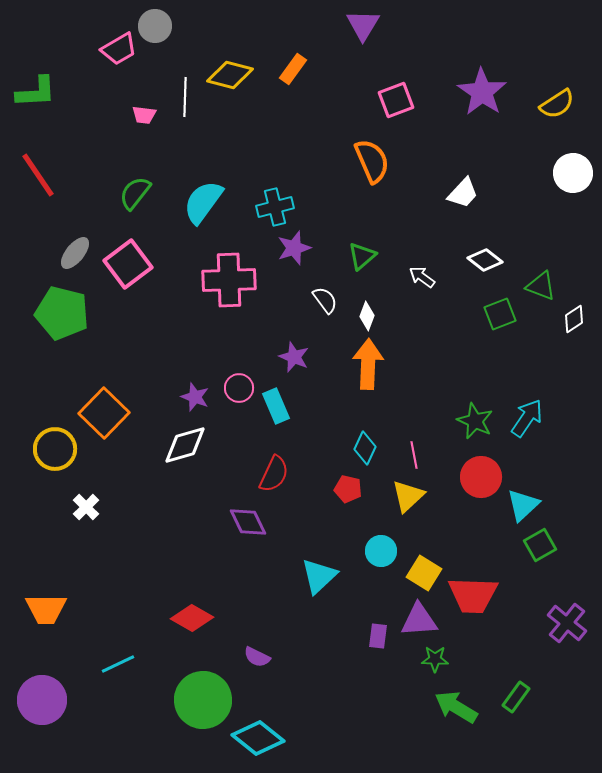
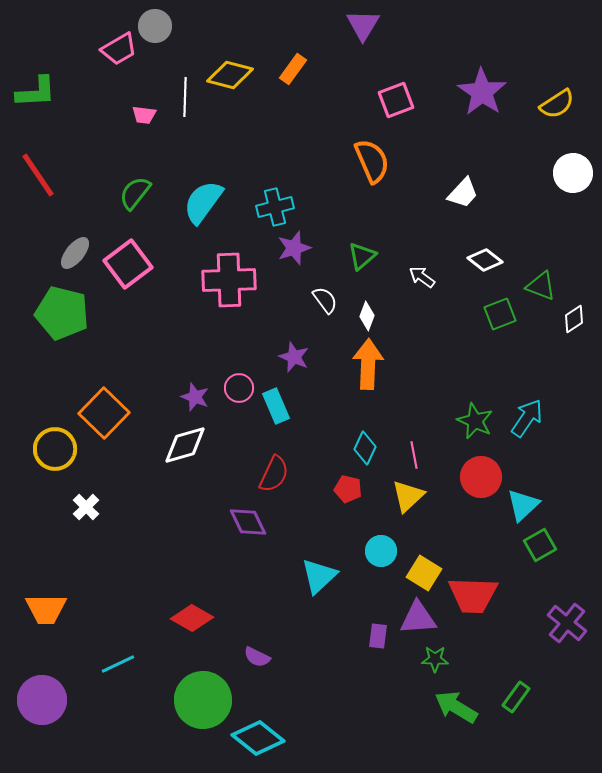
purple triangle at (419, 620): moved 1 px left, 2 px up
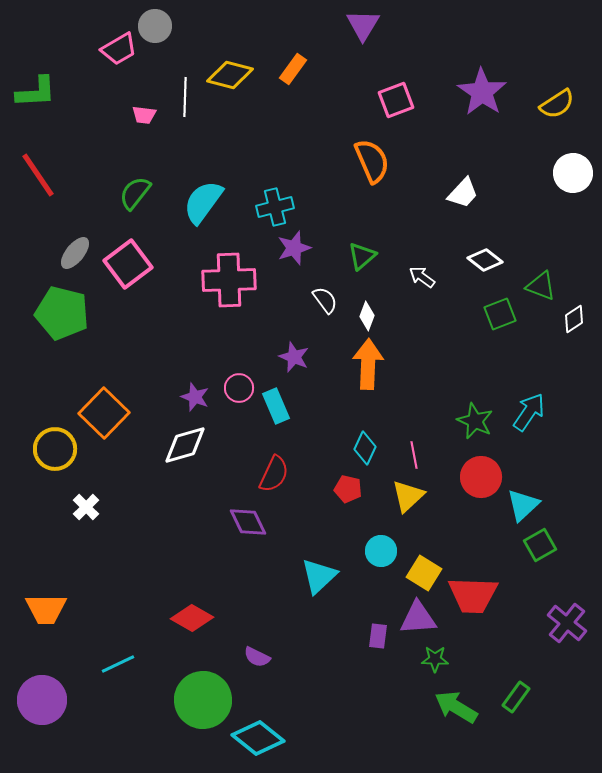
cyan arrow at (527, 418): moved 2 px right, 6 px up
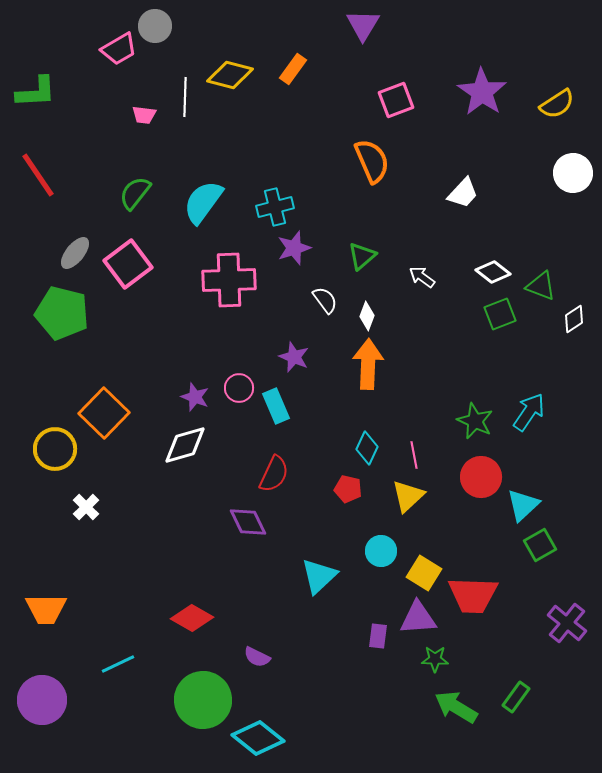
white diamond at (485, 260): moved 8 px right, 12 px down
cyan diamond at (365, 448): moved 2 px right
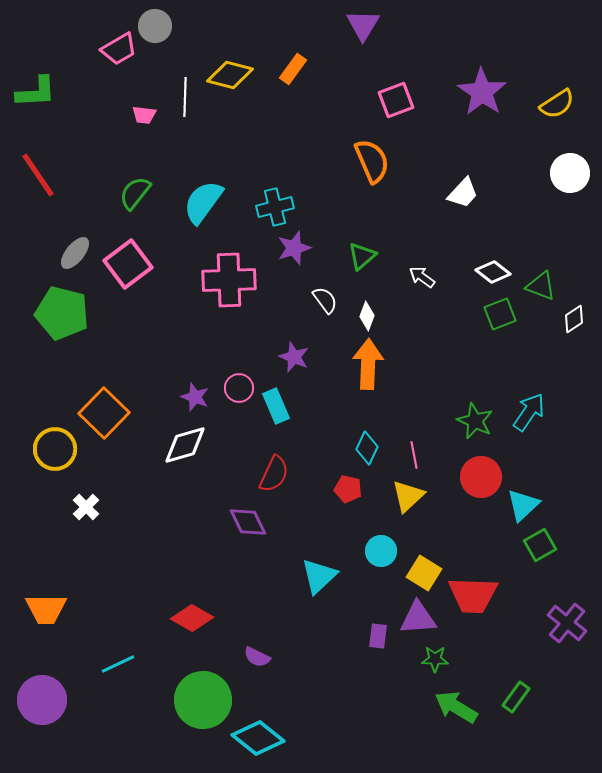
white circle at (573, 173): moved 3 px left
